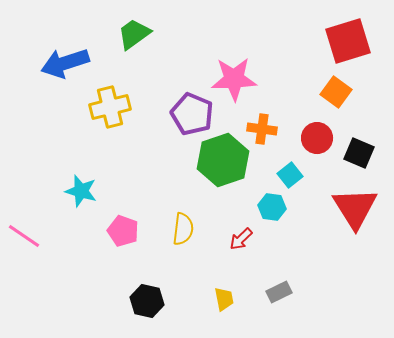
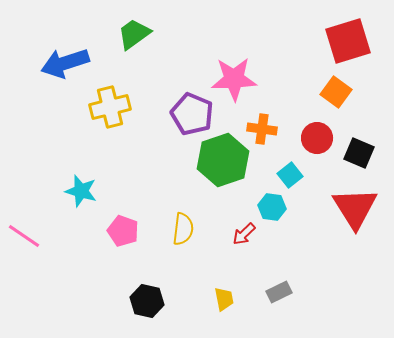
red arrow: moved 3 px right, 5 px up
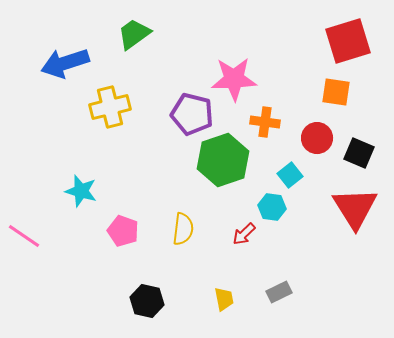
orange square: rotated 28 degrees counterclockwise
purple pentagon: rotated 9 degrees counterclockwise
orange cross: moved 3 px right, 7 px up
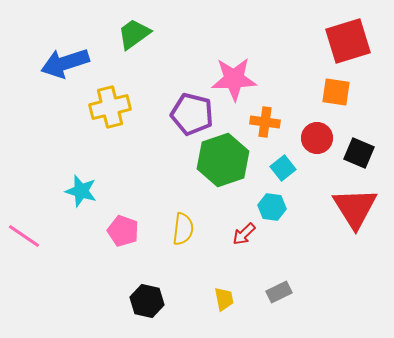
cyan square: moved 7 px left, 7 px up
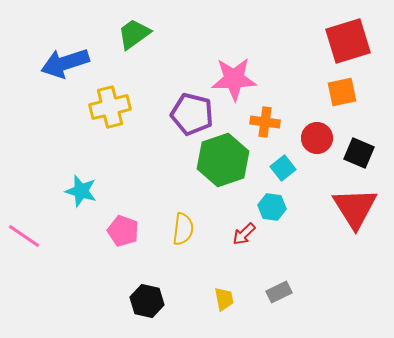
orange square: moved 6 px right; rotated 20 degrees counterclockwise
